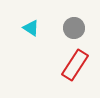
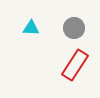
cyan triangle: rotated 30 degrees counterclockwise
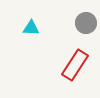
gray circle: moved 12 px right, 5 px up
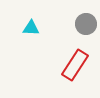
gray circle: moved 1 px down
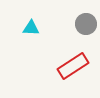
red rectangle: moved 2 px left, 1 px down; rotated 24 degrees clockwise
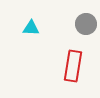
red rectangle: rotated 48 degrees counterclockwise
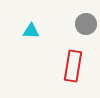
cyan triangle: moved 3 px down
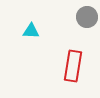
gray circle: moved 1 px right, 7 px up
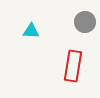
gray circle: moved 2 px left, 5 px down
